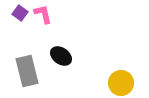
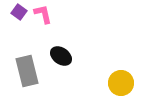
purple square: moved 1 px left, 1 px up
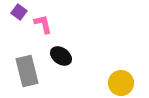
pink L-shape: moved 10 px down
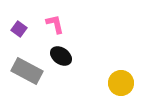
purple square: moved 17 px down
pink L-shape: moved 12 px right
gray rectangle: rotated 48 degrees counterclockwise
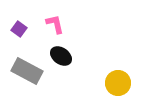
yellow circle: moved 3 px left
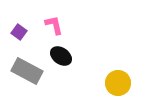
pink L-shape: moved 1 px left, 1 px down
purple square: moved 3 px down
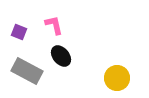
purple square: rotated 14 degrees counterclockwise
black ellipse: rotated 15 degrees clockwise
yellow circle: moved 1 px left, 5 px up
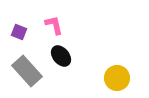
gray rectangle: rotated 20 degrees clockwise
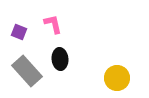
pink L-shape: moved 1 px left, 1 px up
black ellipse: moved 1 px left, 3 px down; rotated 35 degrees clockwise
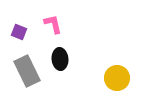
gray rectangle: rotated 16 degrees clockwise
